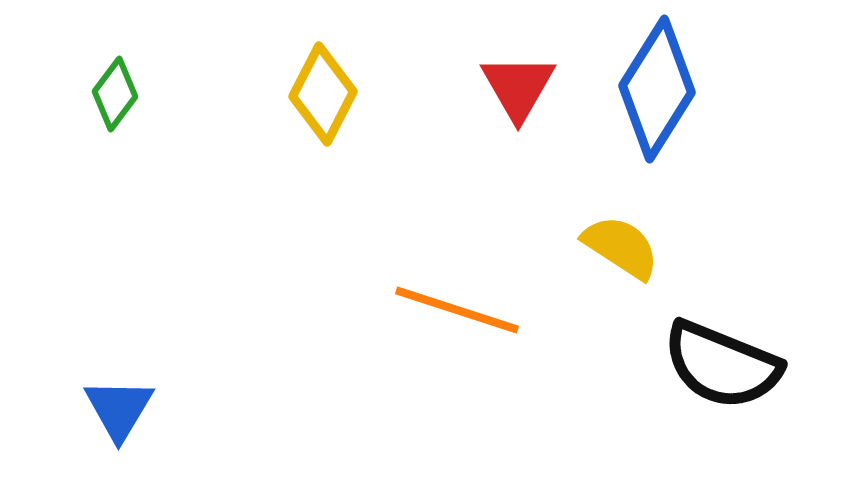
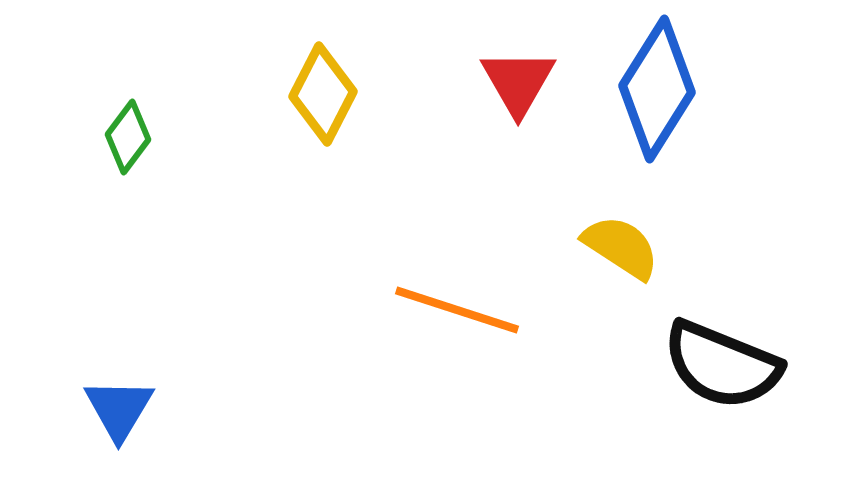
red triangle: moved 5 px up
green diamond: moved 13 px right, 43 px down
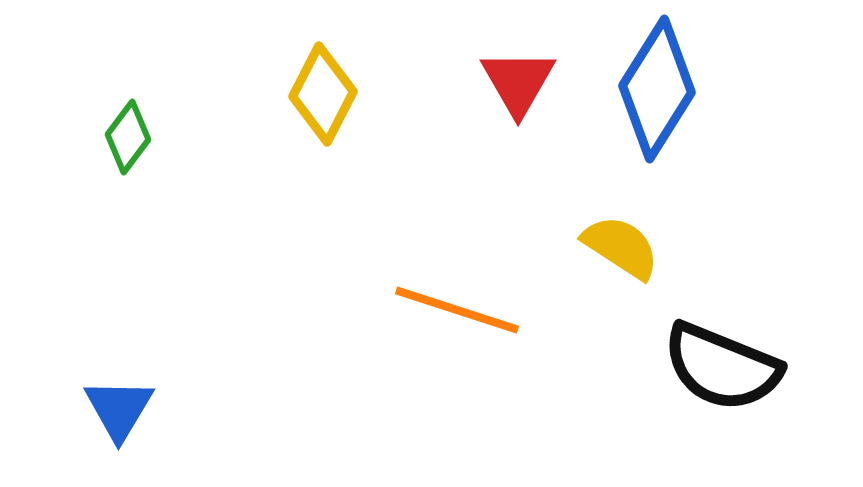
black semicircle: moved 2 px down
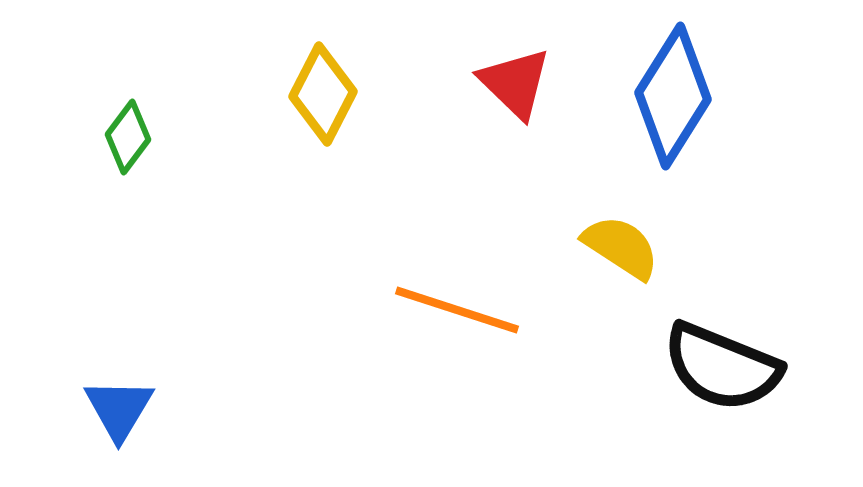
red triangle: moved 3 px left, 1 px down; rotated 16 degrees counterclockwise
blue diamond: moved 16 px right, 7 px down
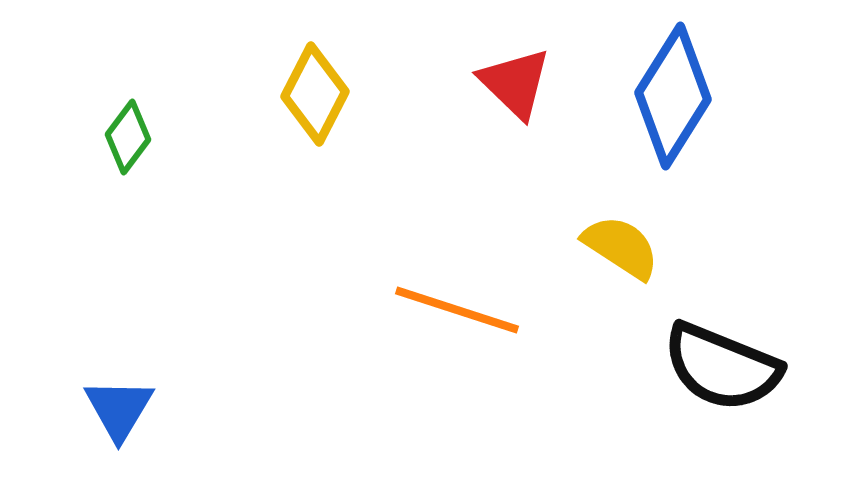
yellow diamond: moved 8 px left
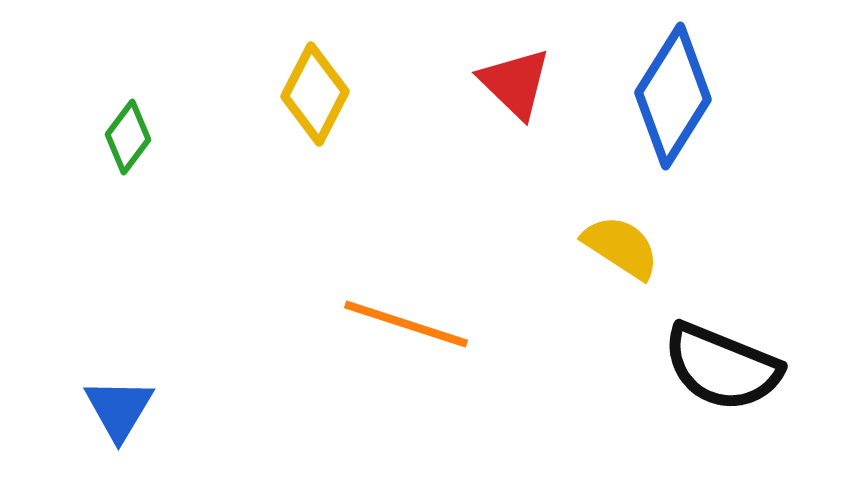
orange line: moved 51 px left, 14 px down
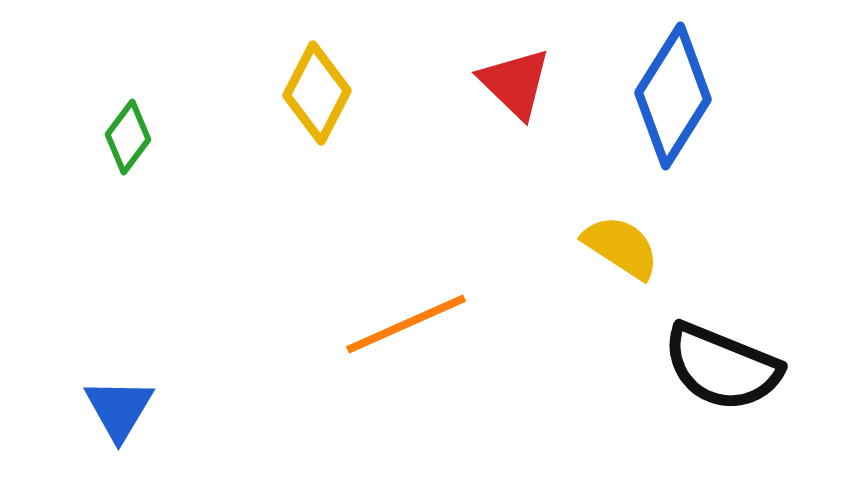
yellow diamond: moved 2 px right, 1 px up
orange line: rotated 42 degrees counterclockwise
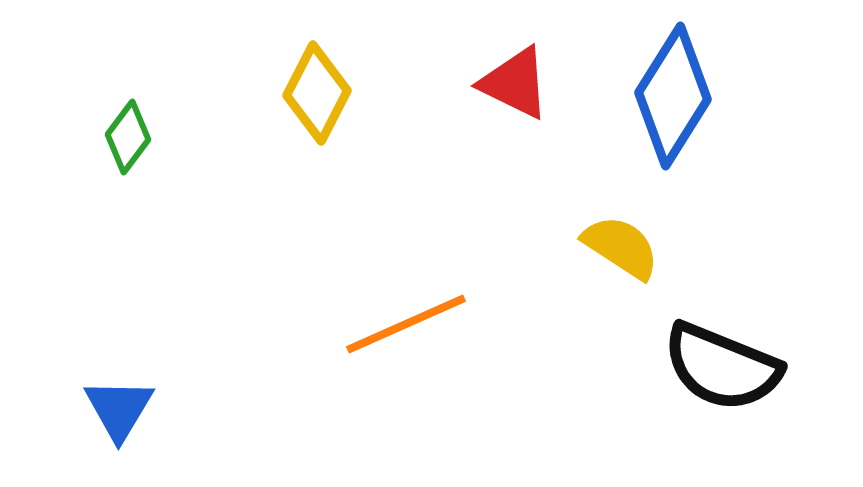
red triangle: rotated 18 degrees counterclockwise
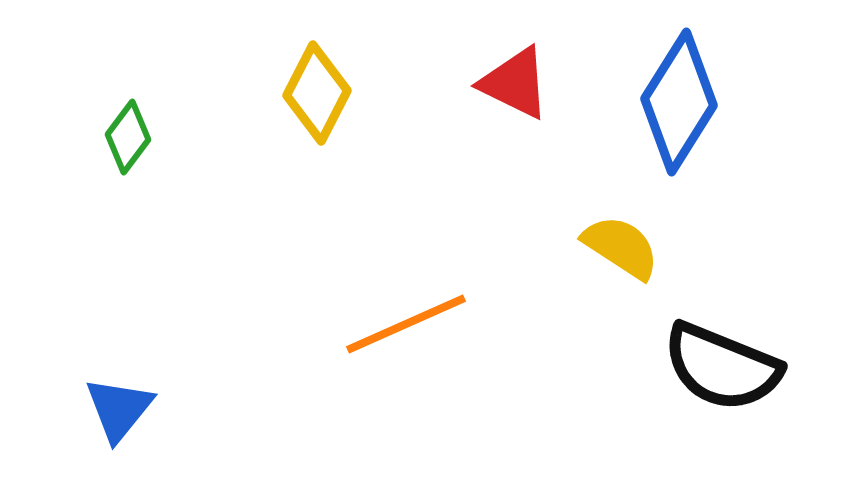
blue diamond: moved 6 px right, 6 px down
blue triangle: rotated 8 degrees clockwise
